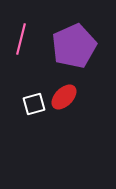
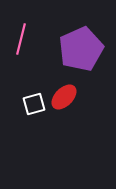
purple pentagon: moved 7 px right, 3 px down
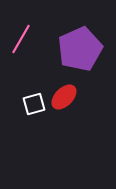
pink line: rotated 16 degrees clockwise
purple pentagon: moved 1 px left
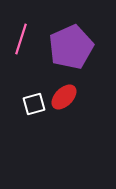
pink line: rotated 12 degrees counterclockwise
purple pentagon: moved 9 px left, 2 px up
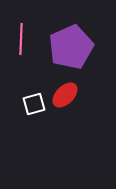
pink line: rotated 16 degrees counterclockwise
red ellipse: moved 1 px right, 2 px up
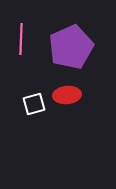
red ellipse: moved 2 px right; rotated 40 degrees clockwise
